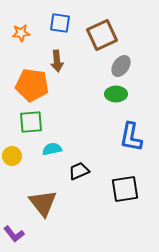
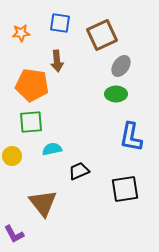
purple L-shape: rotated 10 degrees clockwise
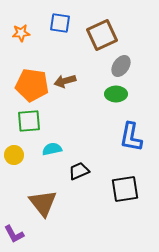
brown arrow: moved 8 px right, 20 px down; rotated 80 degrees clockwise
green square: moved 2 px left, 1 px up
yellow circle: moved 2 px right, 1 px up
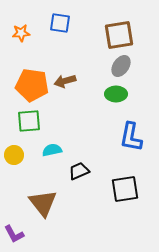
brown square: moved 17 px right; rotated 16 degrees clockwise
cyan semicircle: moved 1 px down
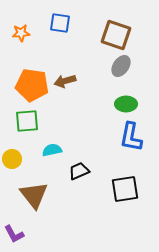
brown square: moved 3 px left; rotated 28 degrees clockwise
green ellipse: moved 10 px right, 10 px down
green square: moved 2 px left
yellow circle: moved 2 px left, 4 px down
brown triangle: moved 9 px left, 8 px up
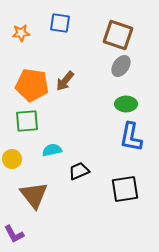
brown square: moved 2 px right
brown arrow: rotated 35 degrees counterclockwise
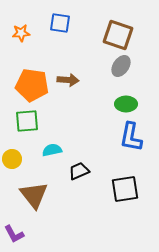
brown arrow: moved 3 px right, 1 px up; rotated 125 degrees counterclockwise
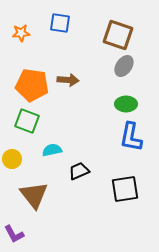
gray ellipse: moved 3 px right
green square: rotated 25 degrees clockwise
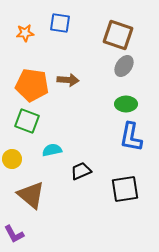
orange star: moved 4 px right
black trapezoid: moved 2 px right
brown triangle: moved 3 px left; rotated 12 degrees counterclockwise
